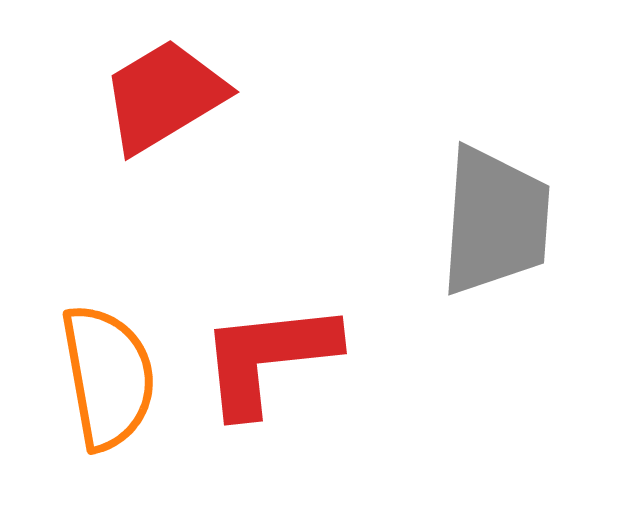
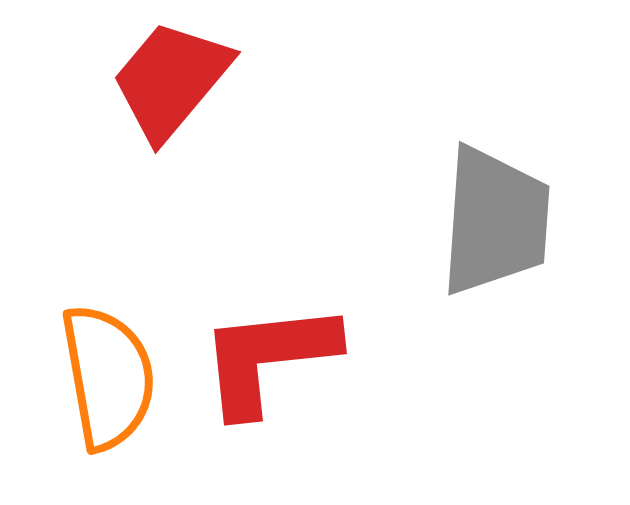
red trapezoid: moved 7 px right, 16 px up; rotated 19 degrees counterclockwise
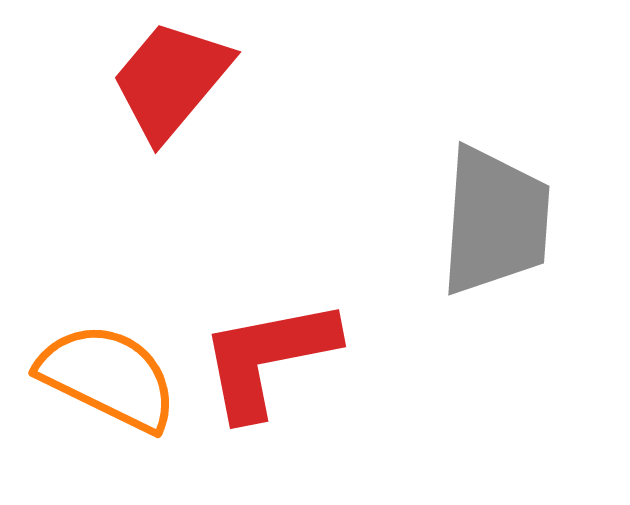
red L-shape: rotated 5 degrees counterclockwise
orange semicircle: rotated 54 degrees counterclockwise
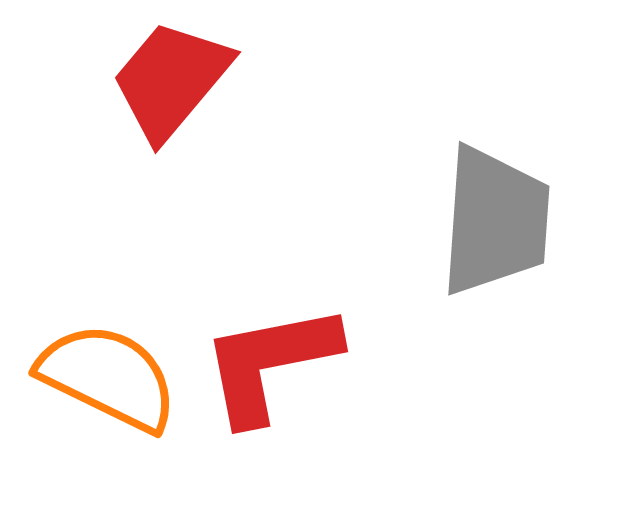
red L-shape: moved 2 px right, 5 px down
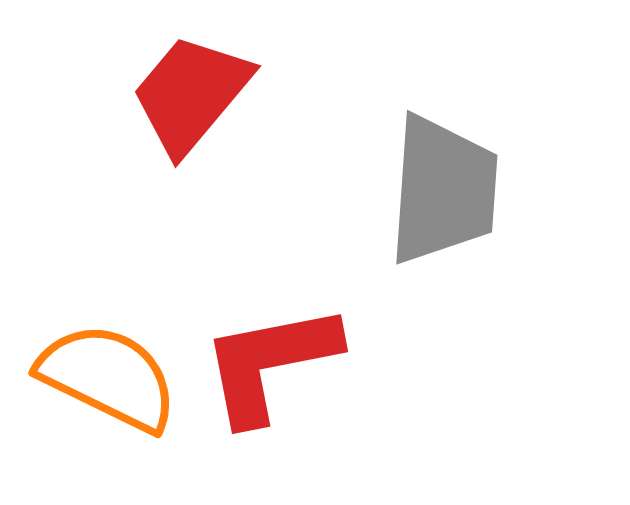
red trapezoid: moved 20 px right, 14 px down
gray trapezoid: moved 52 px left, 31 px up
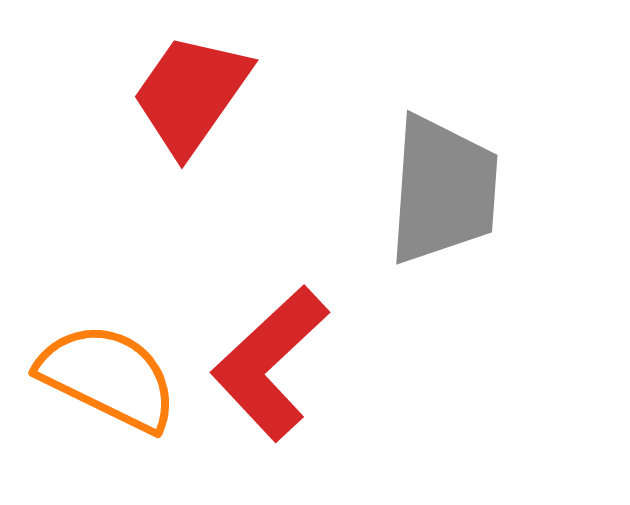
red trapezoid: rotated 5 degrees counterclockwise
red L-shape: rotated 32 degrees counterclockwise
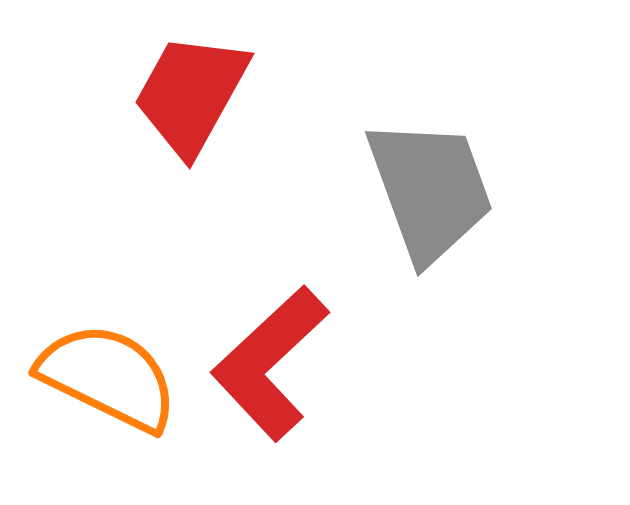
red trapezoid: rotated 6 degrees counterclockwise
gray trapezoid: moved 13 px left; rotated 24 degrees counterclockwise
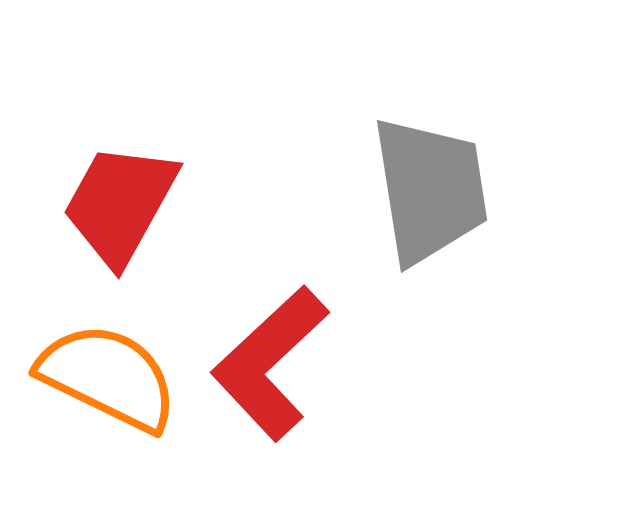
red trapezoid: moved 71 px left, 110 px down
gray trapezoid: rotated 11 degrees clockwise
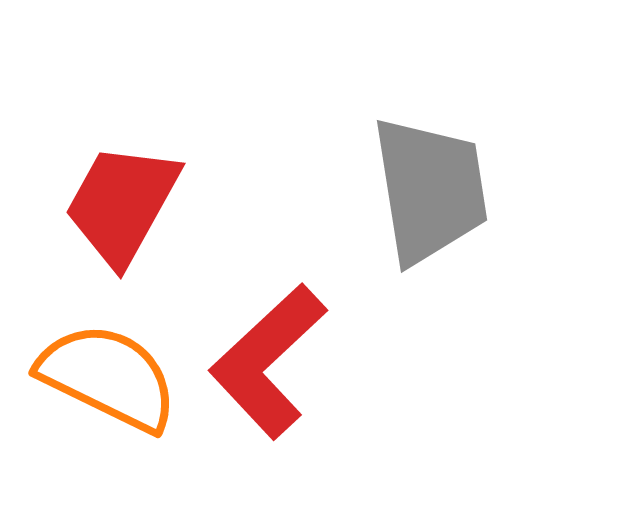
red trapezoid: moved 2 px right
red L-shape: moved 2 px left, 2 px up
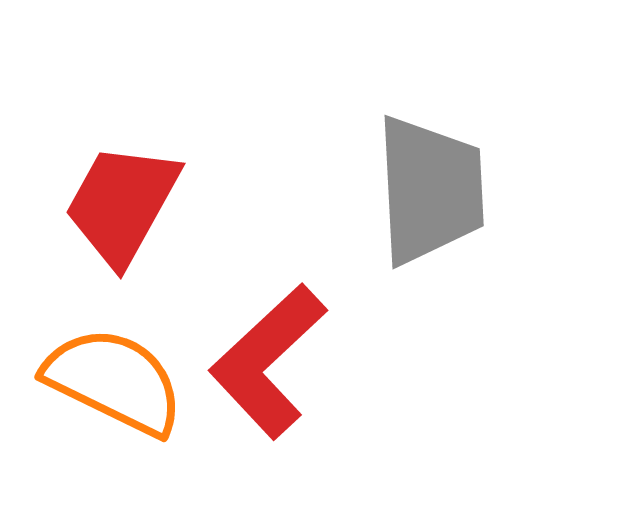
gray trapezoid: rotated 6 degrees clockwise
orange semicircle: moved 6 px right, 4 px down
